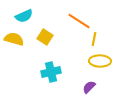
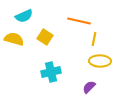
orange line: rotated 20 degrees counterclockwise
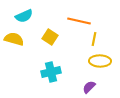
yellow square: moved 5 px right
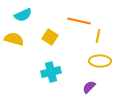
cyan semicircle: moved 1 px left, 1 px up
yellow line: moved 4 px right, 3 px up
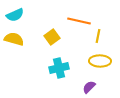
cyan semicircle: moved 8 px left
yellow square: moved 2 px right; rotated 21 degrees clockwise
cyan cross: moved 8 px right, 4 px up
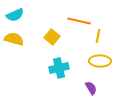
yellow square: rotated 14 degrees counterclockwise
purple semicircle: moved 2 px right, 1 px down; rotated 104 degrees clockwise
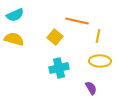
orange line: moved 2 px left
yellow square: moved 3 px right
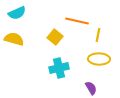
cyan semicircle: moved 2 px right, 2 px up
yellow line: moved 1 px up
yellow ellipse: moved 1 px left, 2 px up
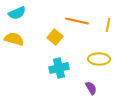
yellow line: moved 10 px right, 10 px up
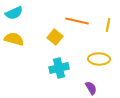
cyan semicircle: moved 3 px left
